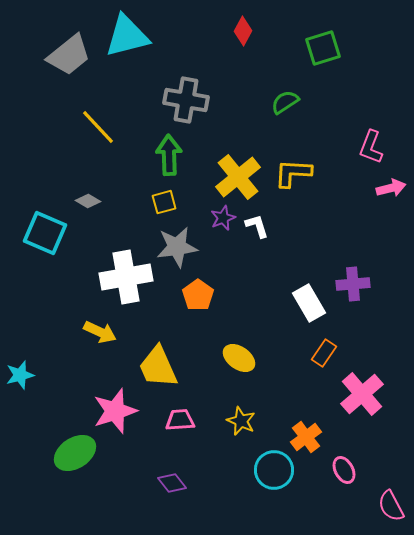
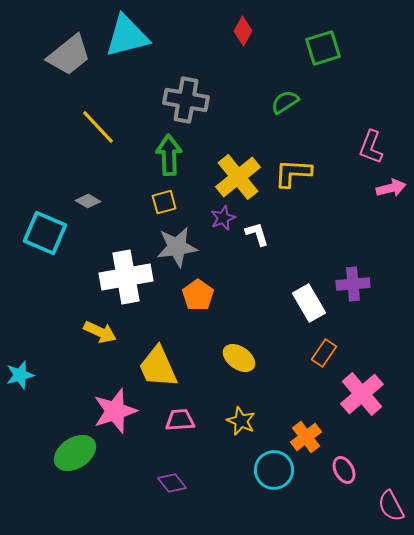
white L-shape: moved 8 px down
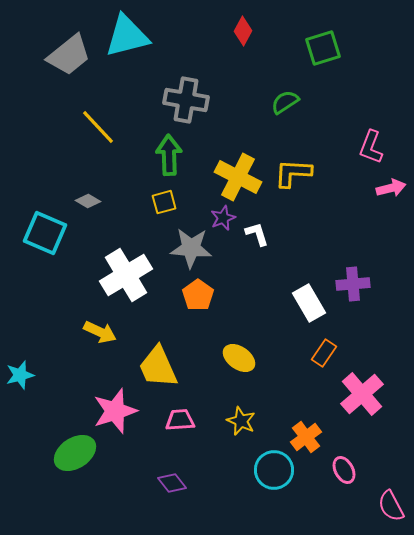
yellow cross: rotated 24 degrees counterclockwise
gray star: moved 14 px right, 1 px down; rotated 12 degrees clockwise
white cross: moved 2 px up; rotated 21 degrees counterclockwise
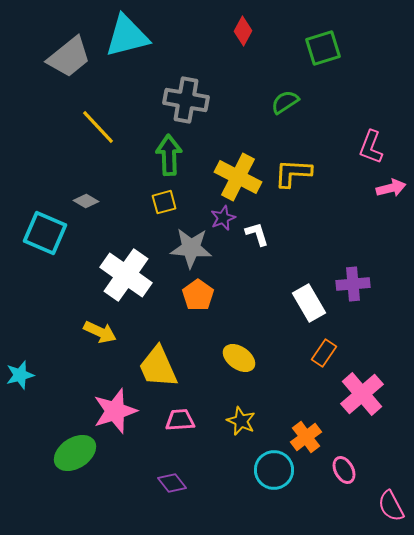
gray trapezoid: moved 2 px down
gray diamond: moved 2 px left
white cross: rotated 24 degrees counterclockwise
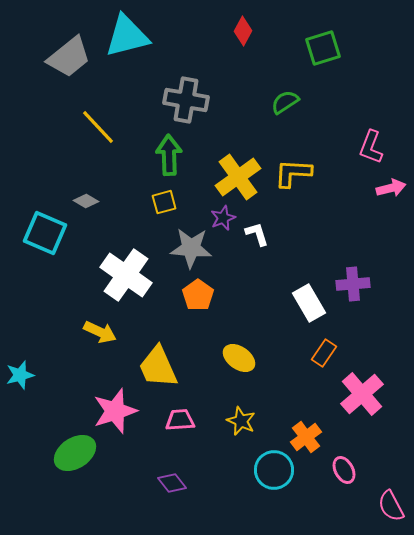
yellow cross: rotated 27 degrees clockwise
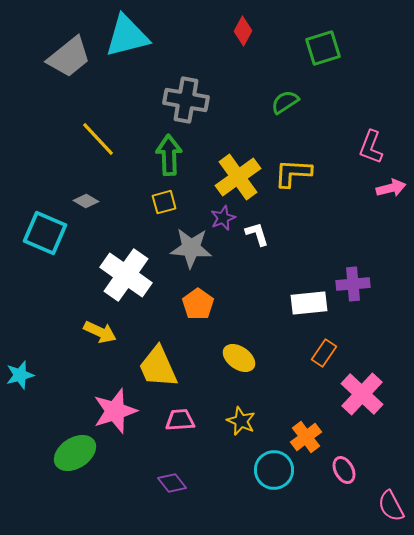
yellow line: moved 12 px down
orange pentagon: moved 9 px down
white rectangle: rotated 66 degrees counterclockwise
pink cross: rotated 6 degrees counterclockwise
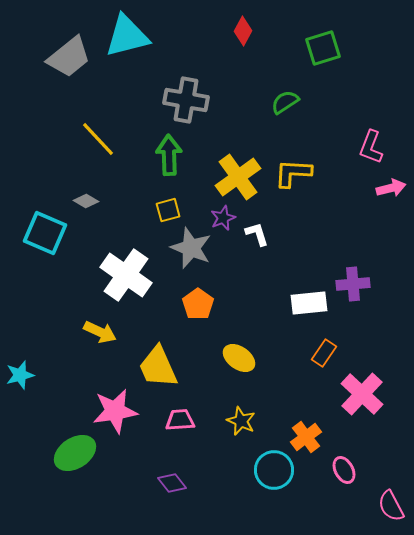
yellow square: moved 4 px right, 8 px down
gray star: rotated 18 degrees clockwise
pink star: rotated 9 degrees clockwise
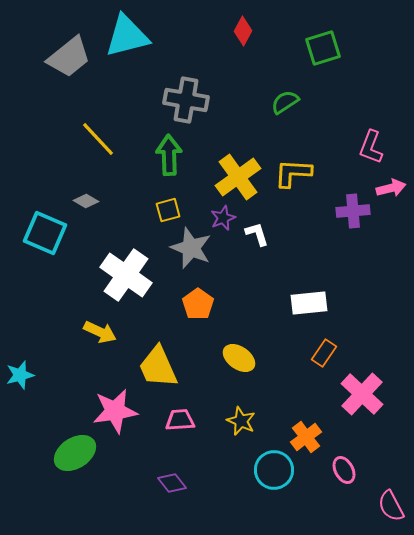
purple cross: moved 73 px up
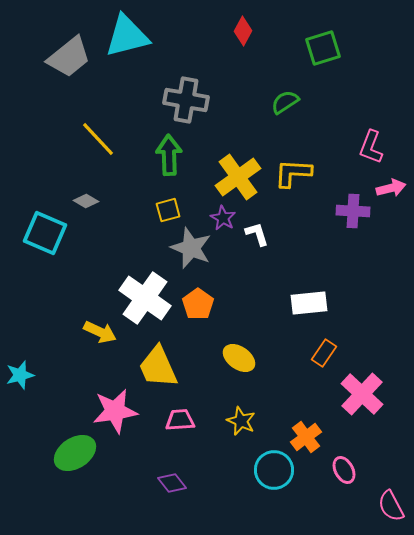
purple cross: rotated 8 degrees clockwise
purple star: rotated 20 degrees counterclockwise
white cross: moved 19 px right, 23 px down
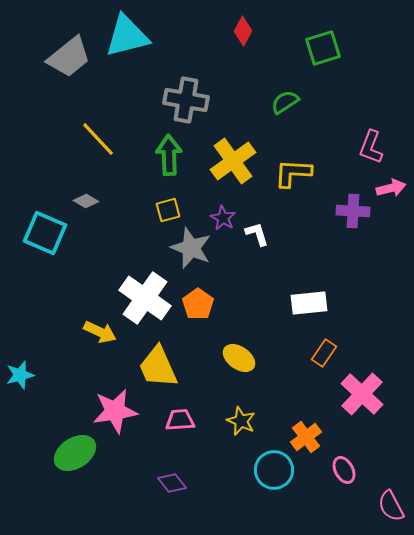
yellow cross: moved 5 px left, 16 px up
